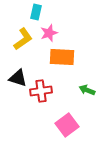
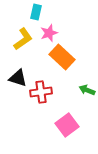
orange rectangle: rotated 40 degrees clockwise
red cross: moved 1 px down
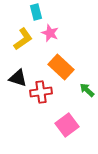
cyan rectangle: rotated 28 degrees counterclockwise
pink star: moved 1 px right; rotated 30 degrees counterclockwise
orange rectangle: moved 1 px left, 10 px down
green arrow: rotated 21 degrees clockwise
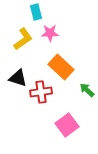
pink star: rotated 24 degrees counterclockwise
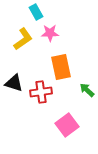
cyan rectangle: rotated 14 degrees counterclockwise
orange rectangle: rotated 35 degrees clockwise
black triangle: moved 4 px left, 5 px down
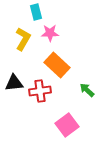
cyan rectangle: rotated 14 degrees clockwise
yellow L-shape: rotated 25 degrees counterclockwise
orange rectangle: moved 4 px left, 2 px up; rotated 35 degrees counterclockwise
black triangle: rotated 24 degrees counterclockwise
red cross: moved 1 px left, 1 px up
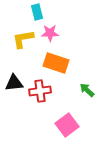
cyan rectangle: moved 1 px right
yellow L-shape: rotated 130 degrees counterclockwise
orange rectangle: moved 1 px left, 2 px up; rotated 25 degrees counterclockwise
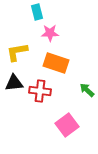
yellow L-shape: moved 6 px left, 13 px down
red cross: rotated 15 degrees clockwise
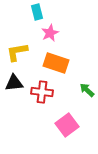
pink star: rotated 24 degrees counterclockwise
red cross: moved 2 px right, 1 px down
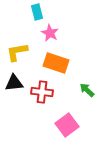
pink star: rotated 18 degrees counterclockwise
